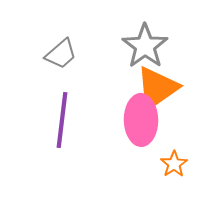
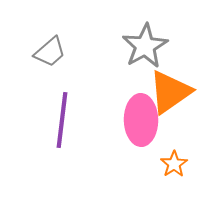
gray star: rotated 6 degrees clockwise
gray trapezoid: moved 11 px left, 2 px up
orange triangle: moved 13 px right, 4 px down
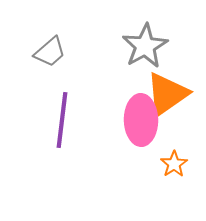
orange triangle: moved 3 px left, 2 px down
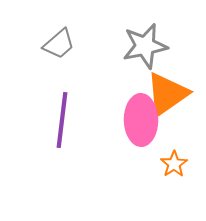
gray star: rotated 18 degrees clockwise
gray trapezoid: moved 9 px right, 8 px up
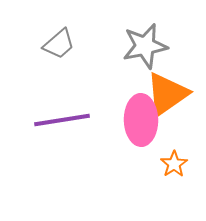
purple line: rotated 74 degrees clockwise
